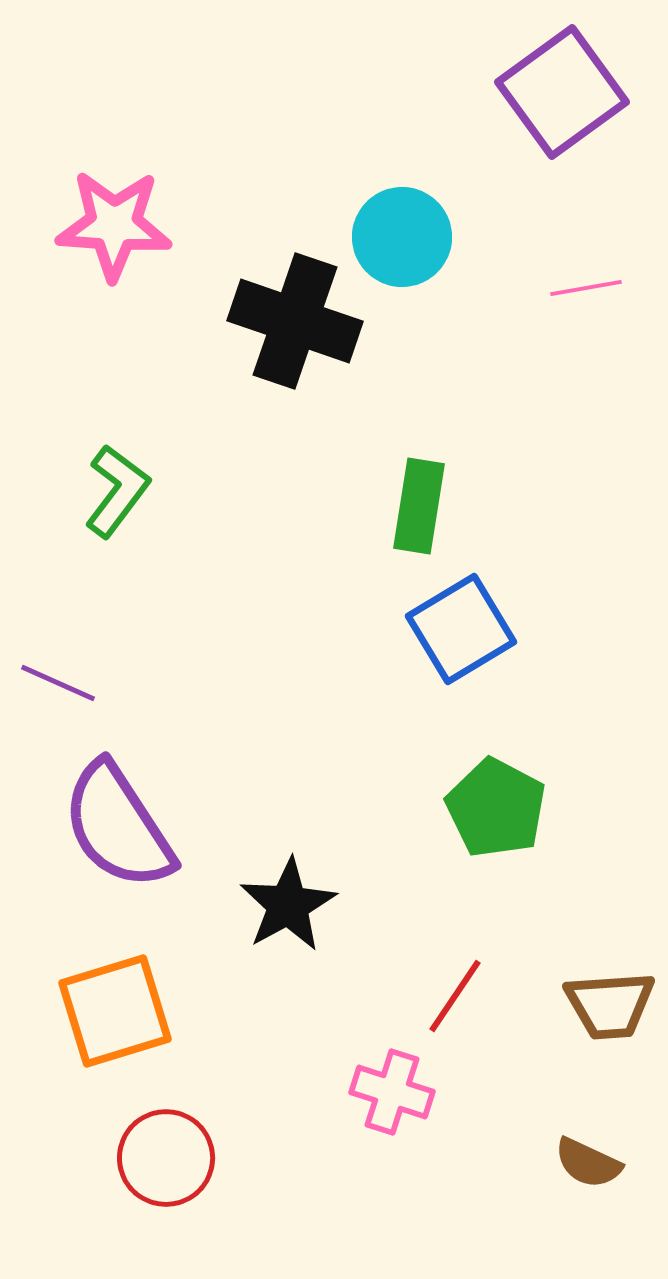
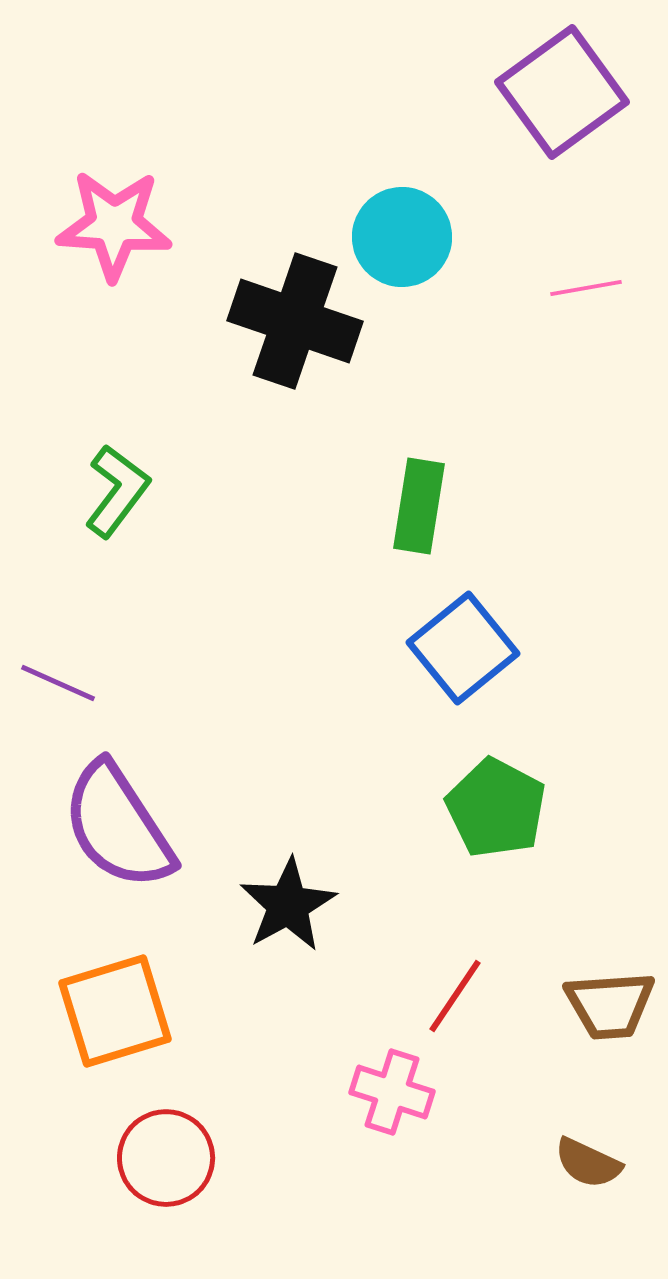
blue square: moved 2 px right, 19 px down; rotated 8 degrees counterclockwise
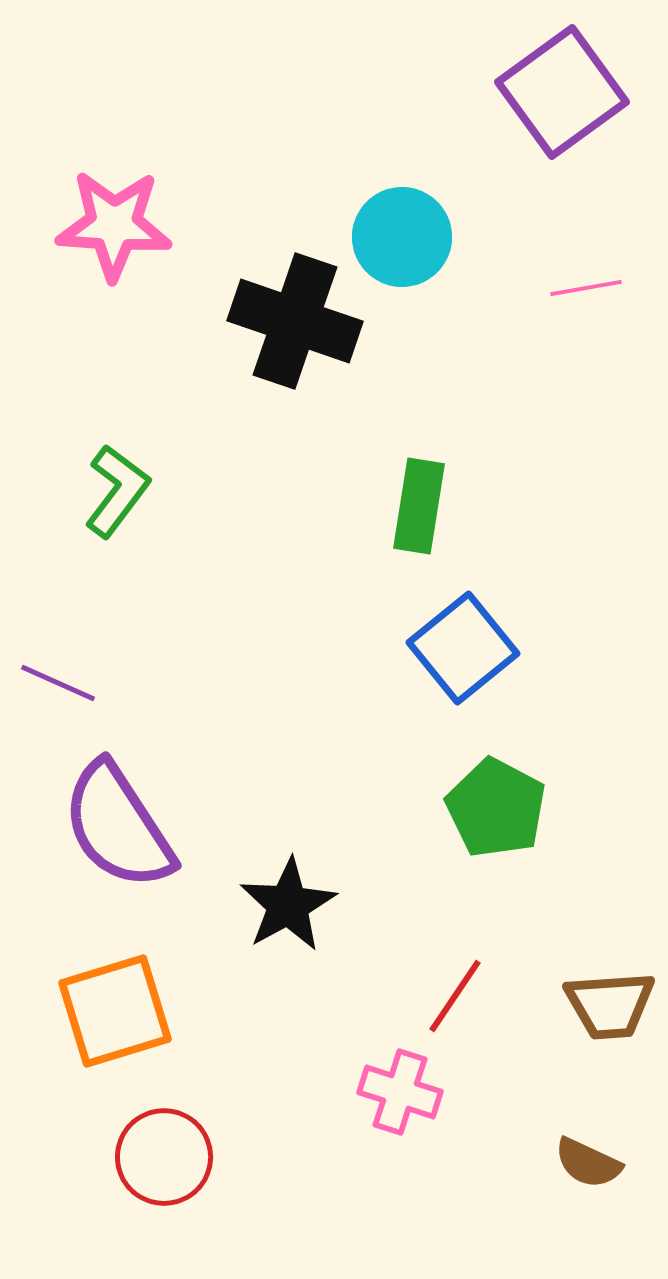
pink cross: moved 8 px right
red circle: moved 2 px left, 1 px up
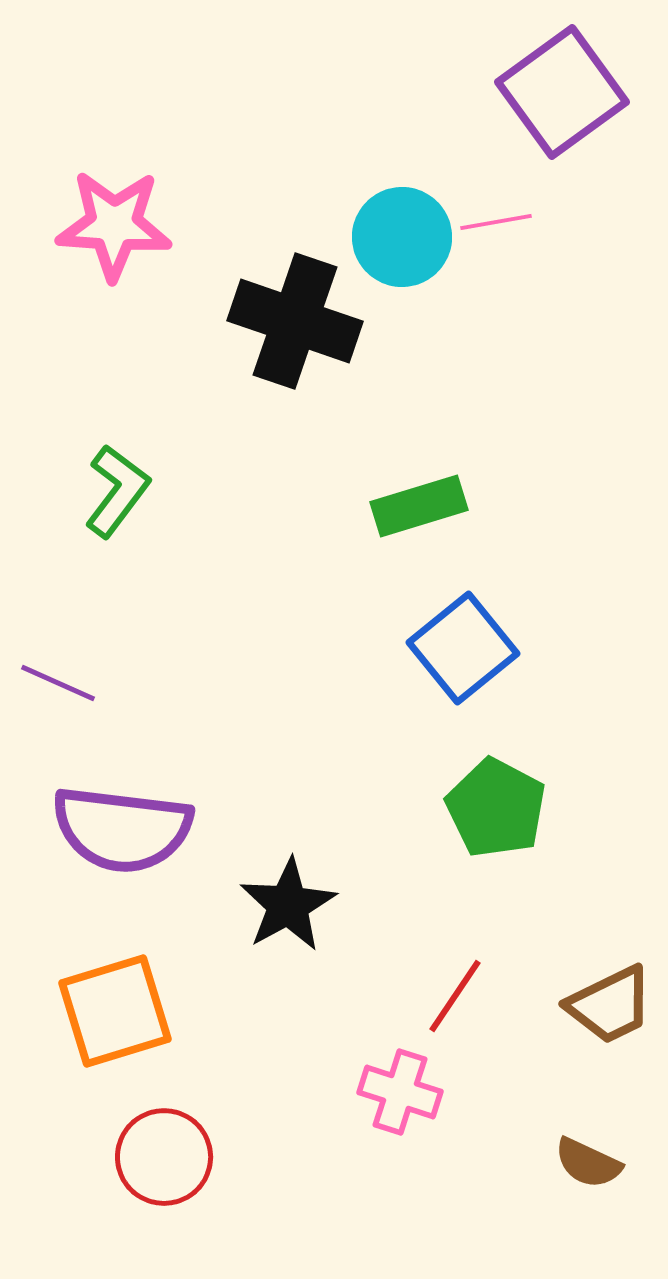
pink line: moved 90 px left, 66 px up
green rectangle: rotated 64 degrees clockwise
purple semicircle: moved 4 px right, 3 px down; rotated 50 degrees counterclockwise
brown trapezoid: rotated 22 degrees counterclockwise
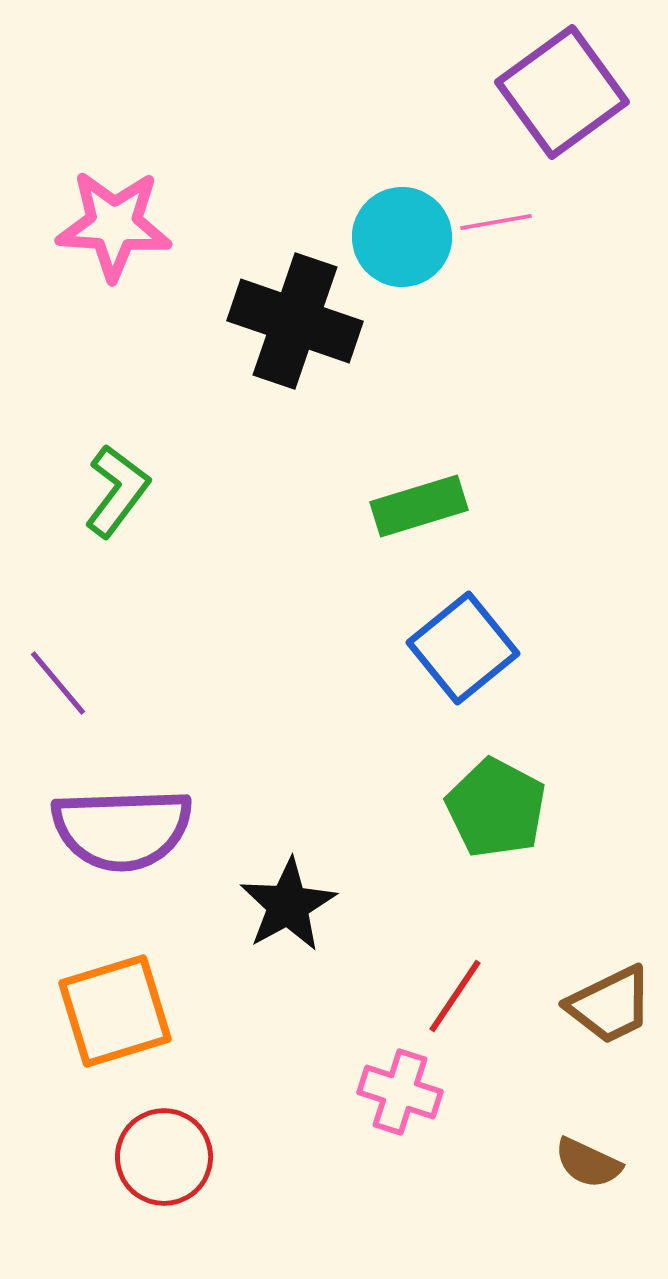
purple line: rotated 26 degrees clockwise
purple semicircle: rotated 9 degrees counterclockwise
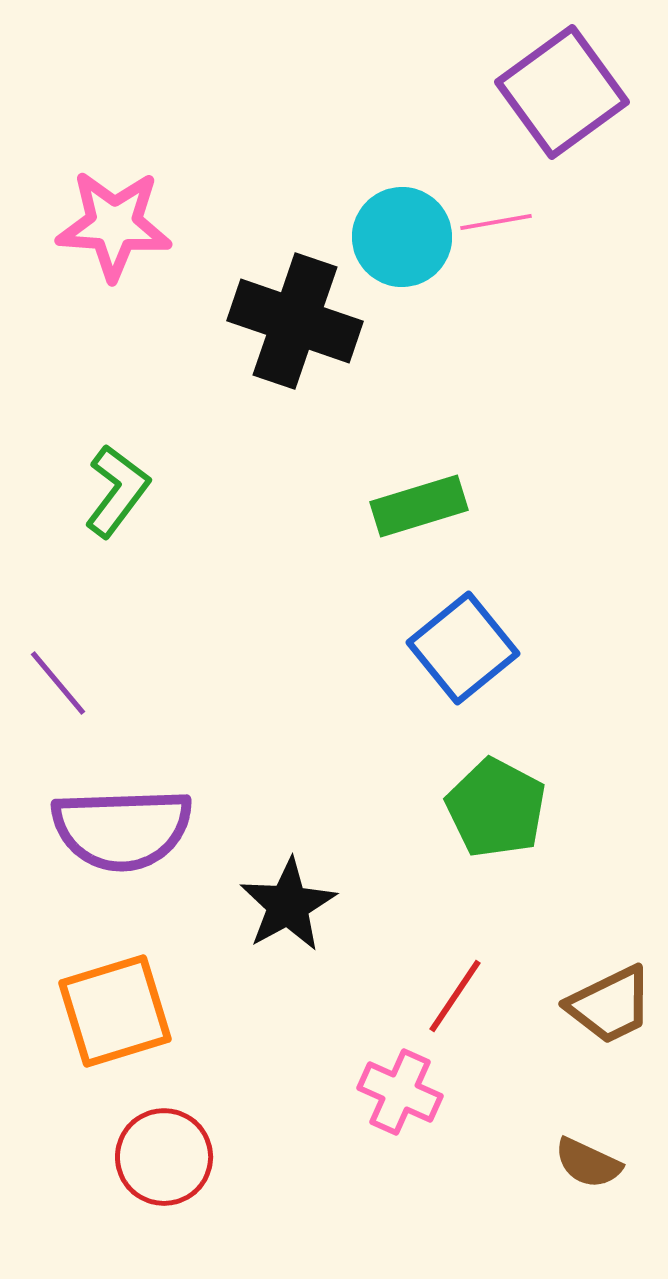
pink cross: rotated 6 degrees clockwise
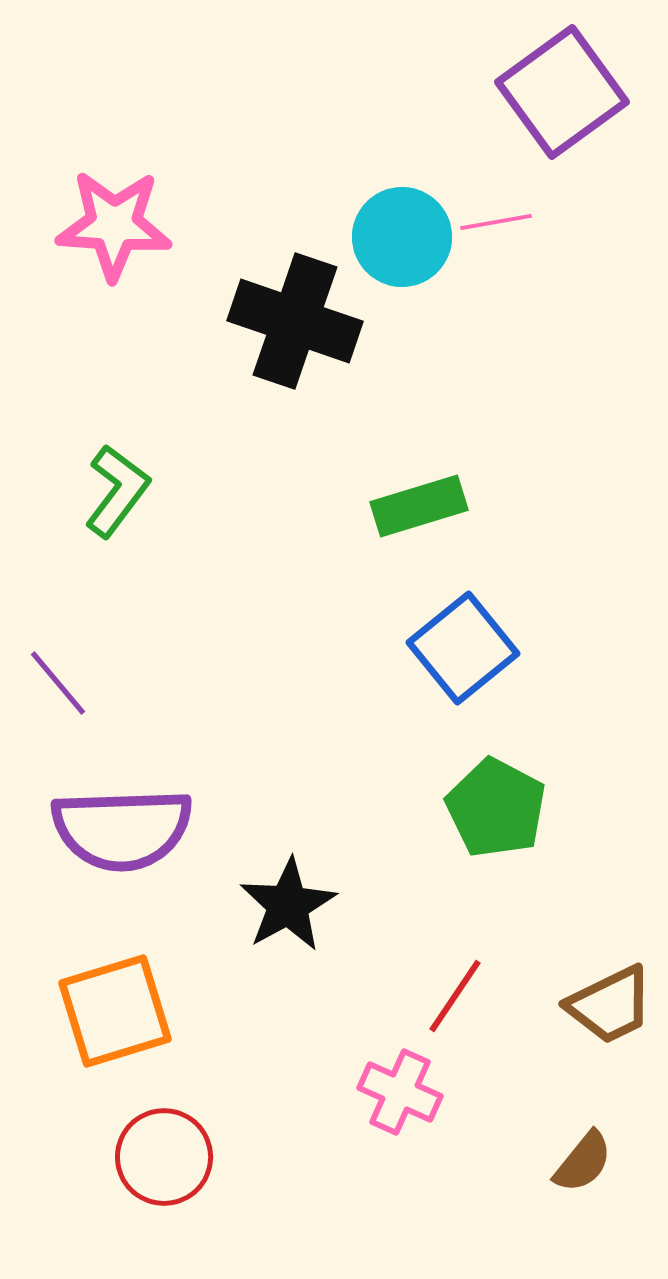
brown semicircle: moved 5 px left, 1 px up; rotated 76 degrees counterclockwise
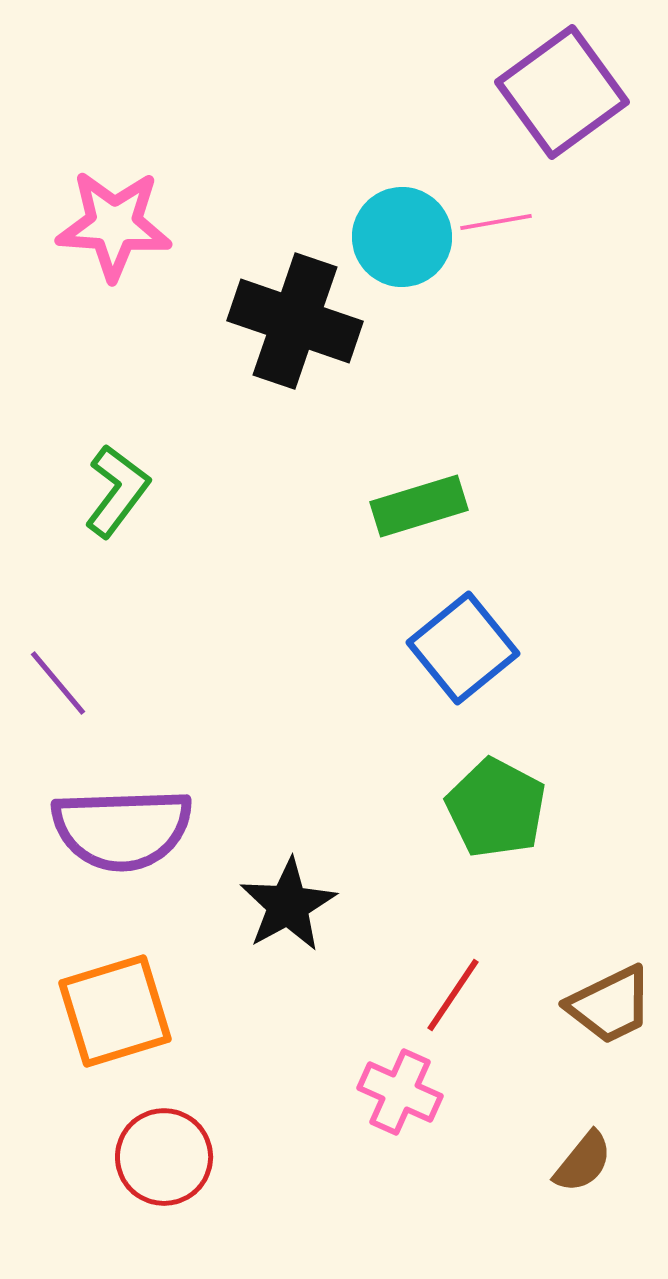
red line: moved 2 px left, 1 px up
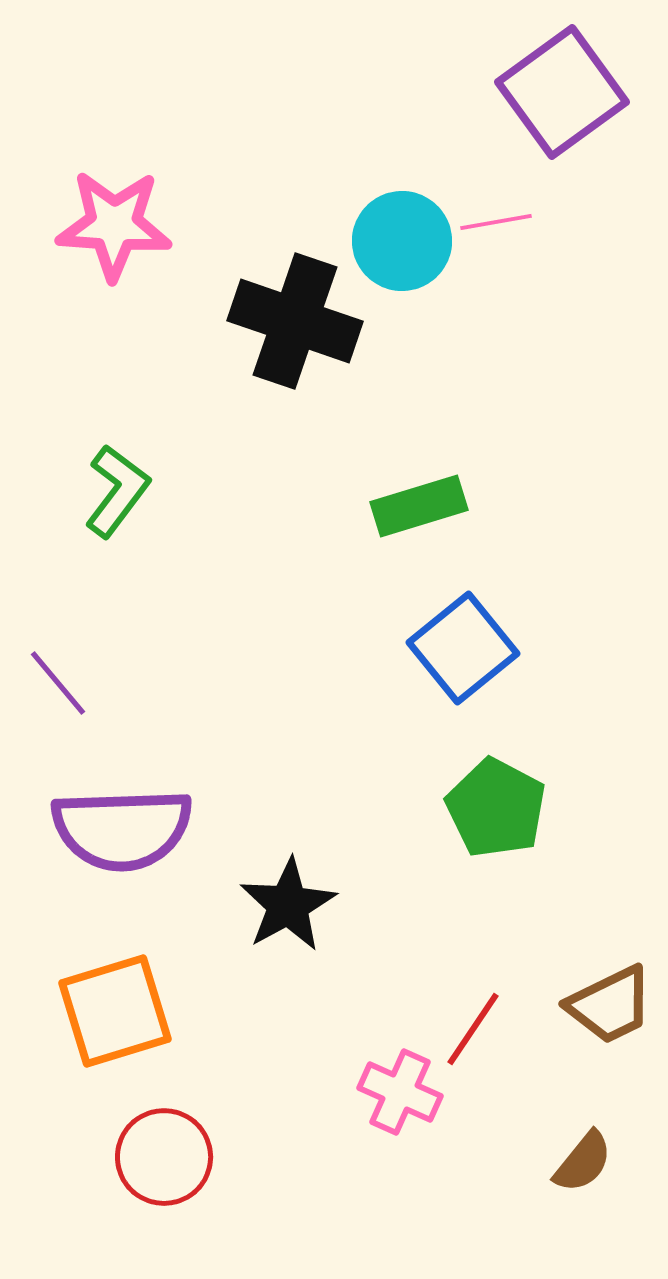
cyan circle: moved 4 px down
red line: moved 20 px right, 34 px down
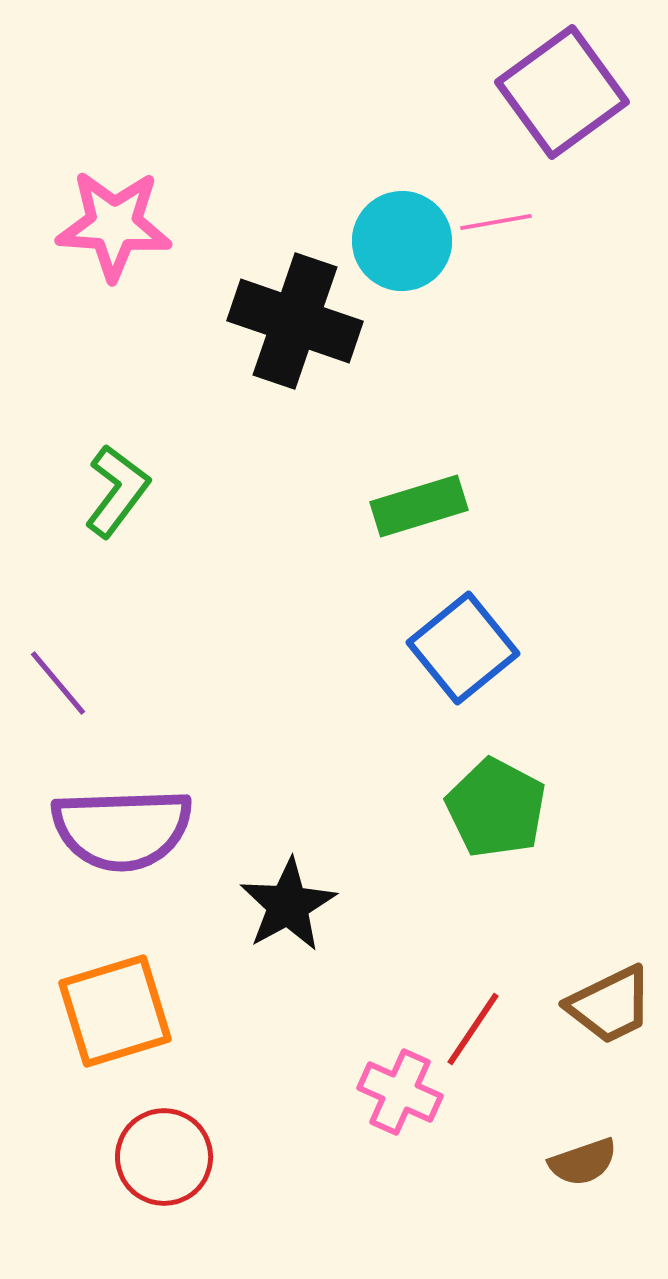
brown semicircle: rotated 32 degrees clockwise
